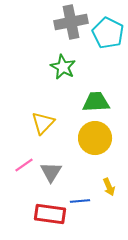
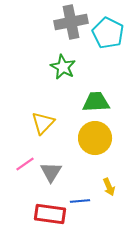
pink line: moved 1 px right, 1 px up
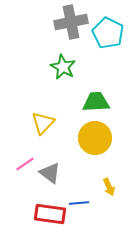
gray triangle: moved 1 px left, 1 px down; rotated 25 degrees counterclockwise
blue line: moved 1 px left, 2 px down
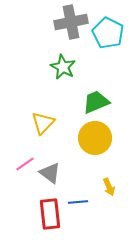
green trapezoid: rotated 20 degrees counterclockwise
blue line: moved 1 px left, 1 px up
red rectangle: rotated 76 degrees clockwise
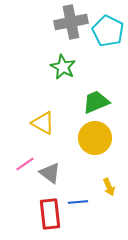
cyan pentagon: moved 2 px up
yellow triangle: rotated 45 degrees counterclockwise
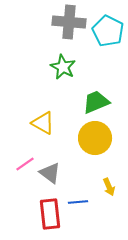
gray cross: moved 2 px left; rotated 16 degrees clockwise
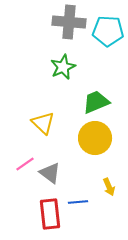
cyan pentagon: rotated 24 degrees counterclockwise
green star: rotated 20 degrees clockwise
yellow triangle: rotated 15 degrees clockwise
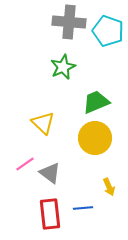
cyan pentagon: rotated 16 degrees clockwise
blue line: moved 5 px right, 6 px down
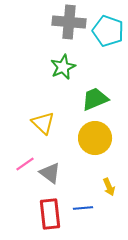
green trapezoid: moved 1 px left, 3 px up
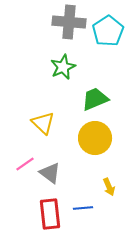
cyan pentagon: rotated 20 degrees clockwise
